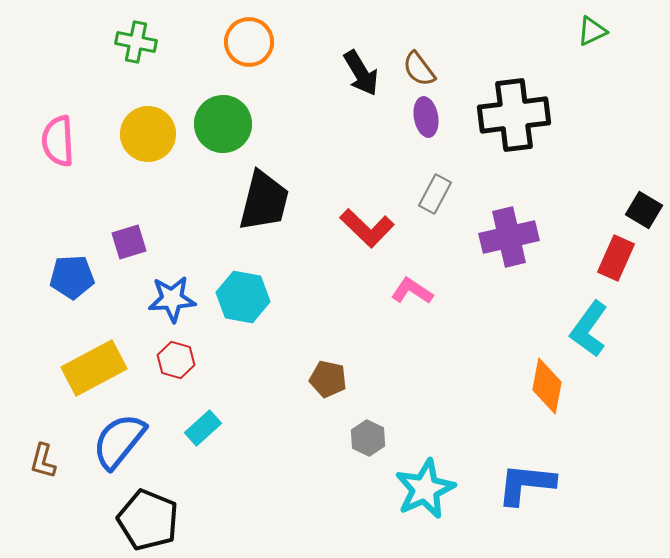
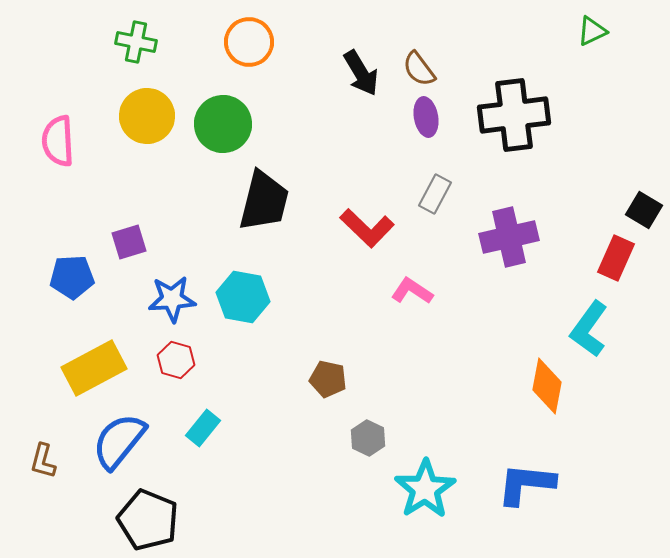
yellow circle: moved 1 px left, 18 px up
cyan rectangle: rotated 9 degrees counterclockwise
cyan star: rotated 8 degrees counterclockwise
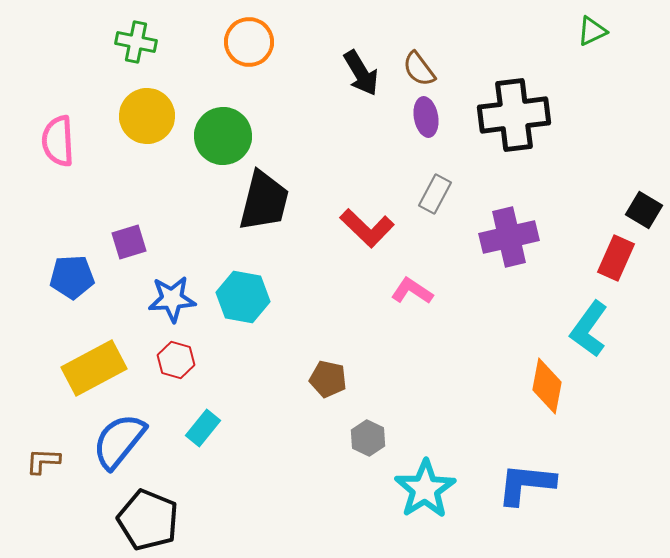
green circle: moved 12 px down
brown L-shape: rotated 78 degrees clockwise
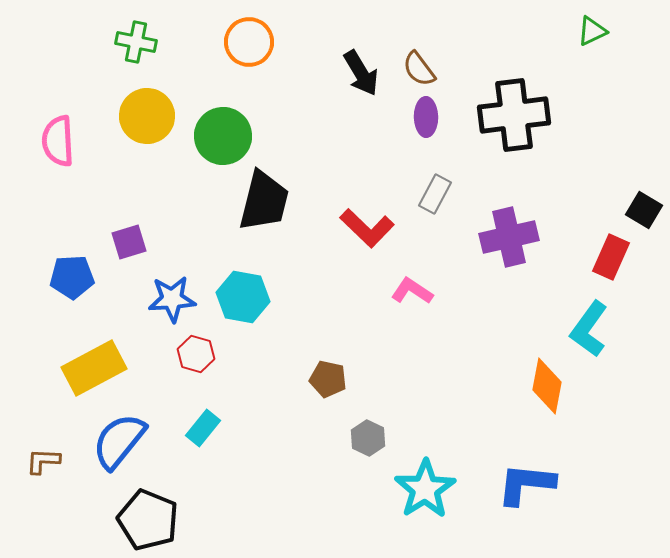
purple ellipse: rotated 9 degrees clockwise
red rectangle: moved 5 px left, 1 px up
red hexagon: moved 20 px right, 6 px up
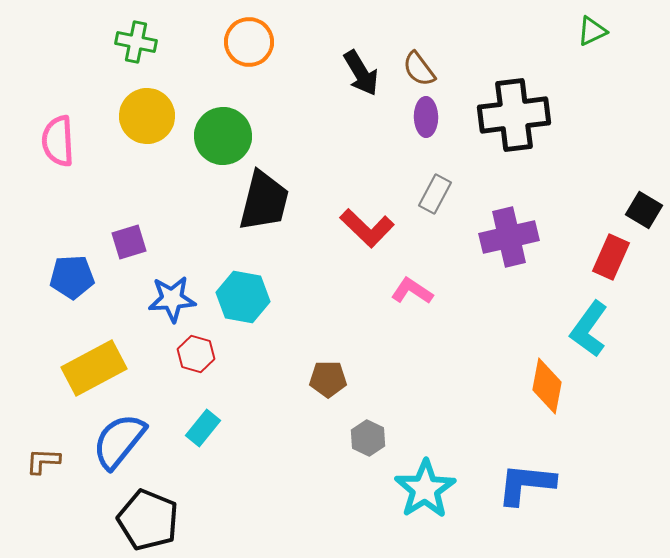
brown pentagon: rotated 12 degrees counterclockwise
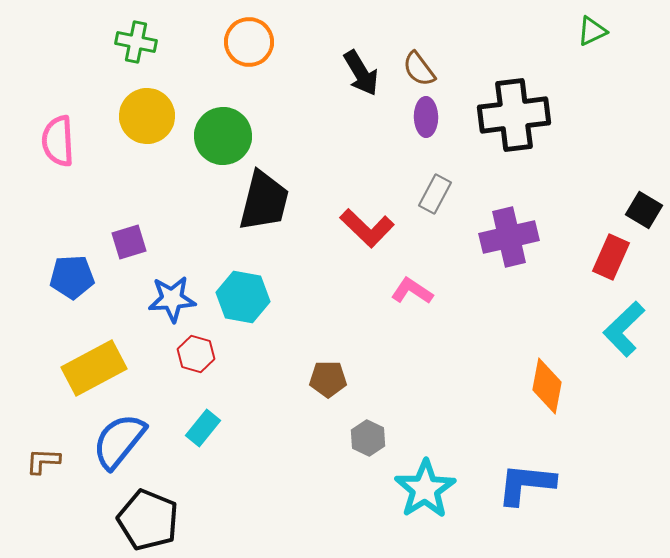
cyan L-shape: moved 35 px right; rotated 10 degrees clockwise
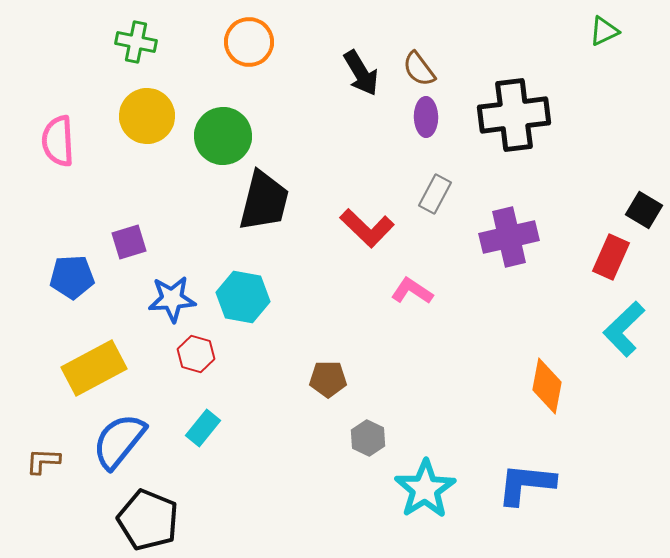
green triangle: moved 12 px right
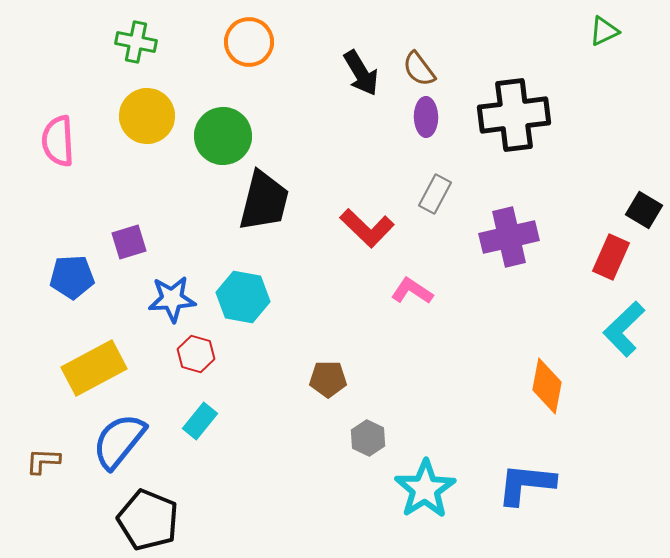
cyan rectangle: moved 3 px left, 7 px up
